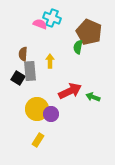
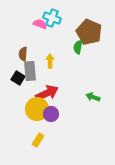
red arrow: moved 23 px left, 2 px down
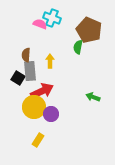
brown pentagon: moved 2 px up
brown semicircle: moved 3 px right, 1 px down
red arrow: moved 5 px left, 2 px up
yellow circle: moved 3 px left, 2 px up
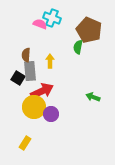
yellow rectangle: moved 13 px left, 3 px down
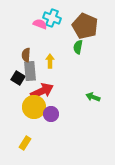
brown pentagon: moved 4 px left, 4 px up
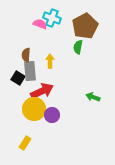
brown pentagon: rotated 20 degrees clockwise
yellow circle: moved 2 px down
purple circle: moved 1 px right, 1 px down
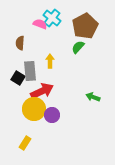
cyan cross: rotated 18 degrees clockwise
green semicircle: rotated 32 degrees clockwise
brown semicircle: moved 6 px left, 12 px up
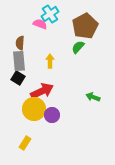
cyan cross: moved 2 px left, 4 px up; rotated 18 degrees clockwise
gray rectangle: moved 11 px left, 10 px up
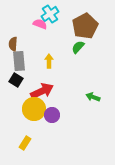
brown semicircle: moved 7 px left, 1 px down
yellow arrow: moved 1 px left
black square: moved 2 px left, 2 px down
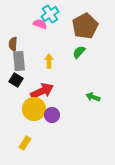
green semicircle: moved 1 px right, 5 px down
